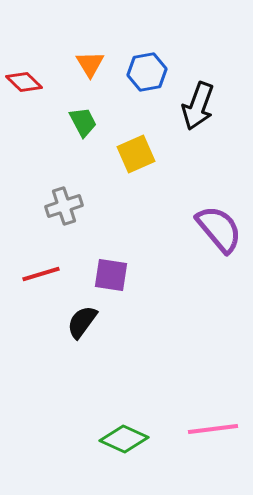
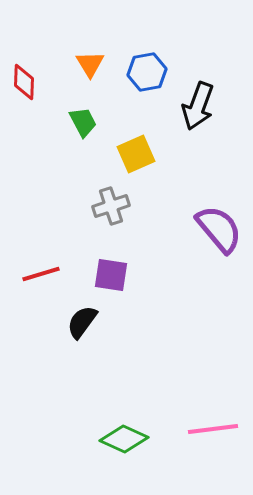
red diamond: rotated 48 degrees clockwise
gray cross: moved 47 px right
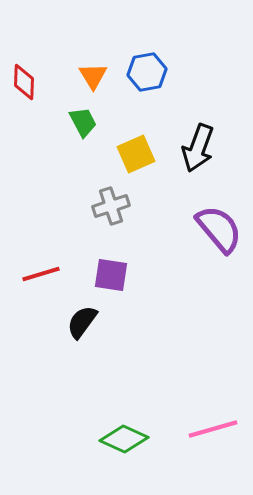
orange triangle: moved 3 px right, 12 px down
black arrow: moved 42 px down
pink line: rotated 9 degrees counterclockwise
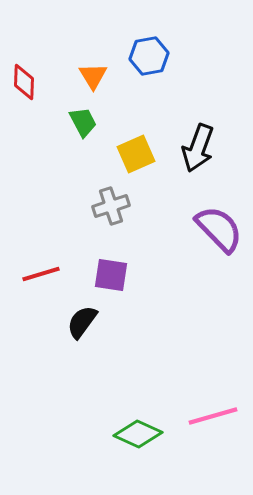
blue hexagon: moved 2 px right, 16 px up
purple semicircle: rotated 4 degrees counterclockwise
pink line: moved 13 px up
green diamond: moved 14 px right, 5 px up
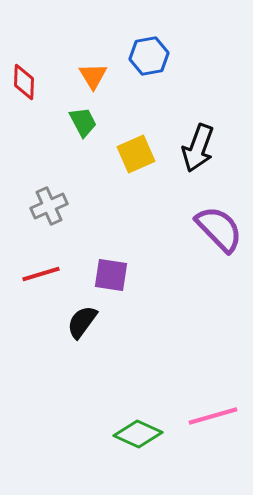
gray cross: moved 62 px left; rotated 6 degrees counterclockwise
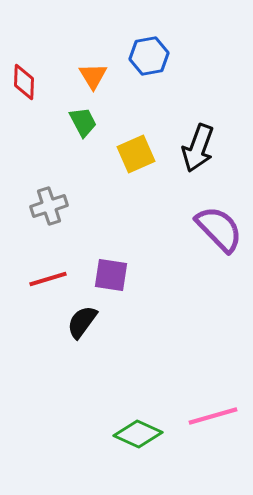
gray cross: rotated 6 degrees clockwise
red line: moved 7 px right, 5 px down
